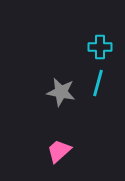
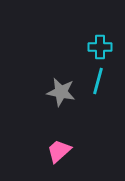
cyan line: moved 2 px up
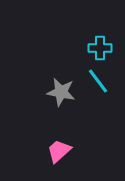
cyan cross: moved 1 px down
cyan line: rotated 52 degrees counterclockwise
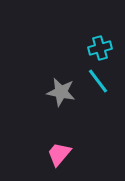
cyan cross: rotated 15 degrees counterclockwise
pink trapezoid: moved 3 px down; rotated 8 degrees counterclockwise
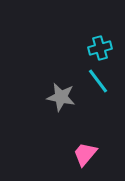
gray star: moved 5 px down
pink trapezoid: moved 26 px right
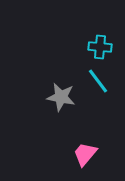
cyan cross: moved 1 px up; rotated 20 degrees clockwise
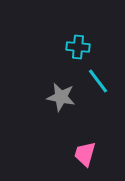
cyan cross: moved 22 px left
pink trapezoid: rotated 24 degrees counterclockwise
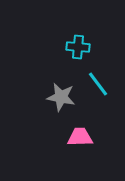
cyan line: moved 3 px down
pink trapezoid: moved 5 px left, 17 px up; rotated 72 degrees clockwise
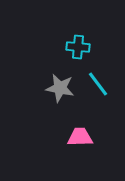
gray star: moved 1 px left, 9 px up
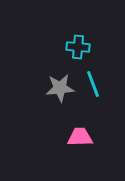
cyan line: moved 5 px left; rotated 16 degrees clockwise
gray star: rotated 16 degrees counterclockwise
